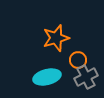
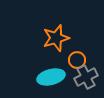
orange circle: moved 1 px left
cyan ellipse: moved 4 px right
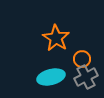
orange star: rotated 24 degrees counterclockwise
orange circle: moved 5 px right, 1 px up
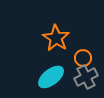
orange circle: moved 1 px right, 1 px up
cyan ellipse: rotated 24 degrees counterclockwise
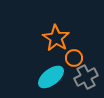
orange circle: moved 9 px left
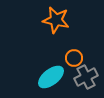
orange star: moved 18 px up; rotated 20 degrees counterclockwise
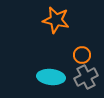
orange circle: moved 8 px right, 3 px up
cyan ellipse: rotated 44 degrees clockwise
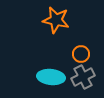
orange circle: moved 1 px left, 1 px up
gray cross: moved 3 px left
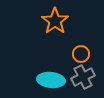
orange star: moved 1 px left, 1 px down; rotated 24 degrees clockwise
cyan ellipse: moved 3 px down
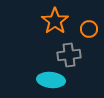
orange circle: moved 8 px right, 25 px up
gray cross: moved 14 px left, 22 px up; rotated 20 degrees clockwise
